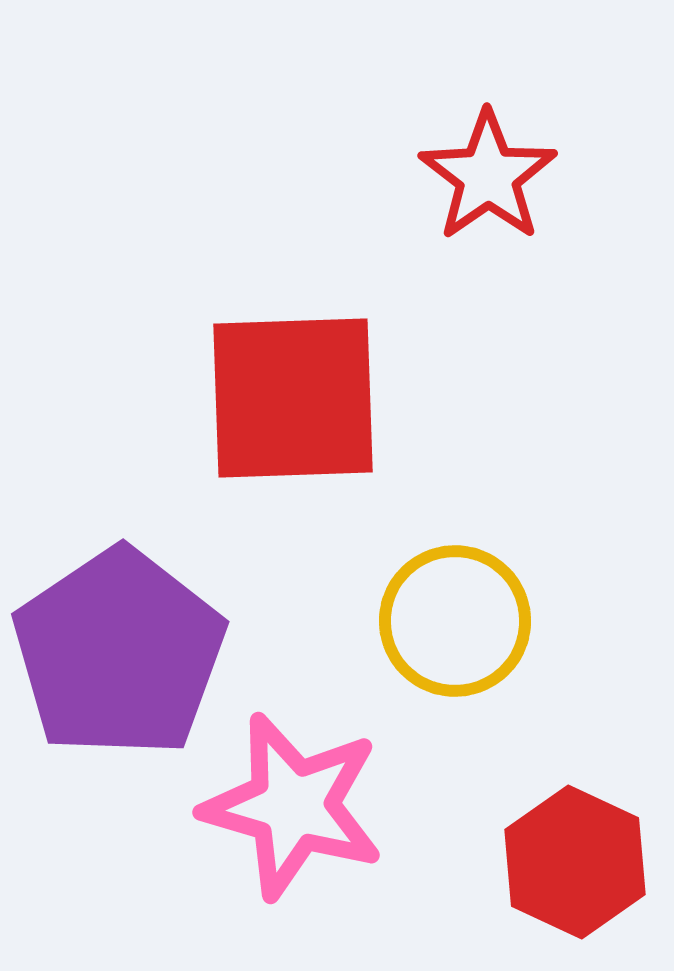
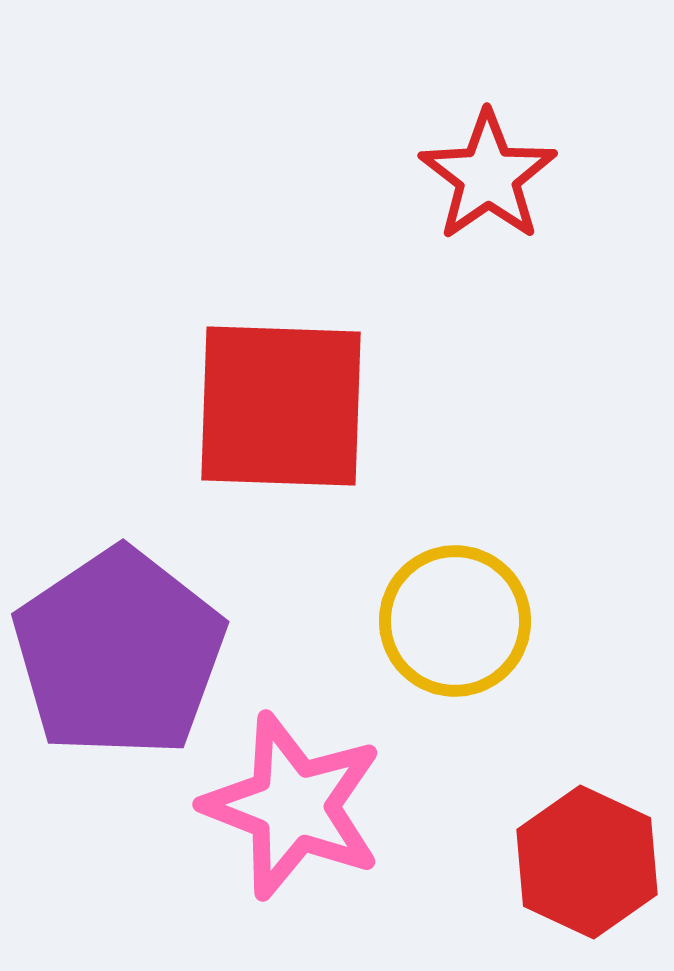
red square: moved 12 px left, 8 px down; rotated 4 degrees clockwise
pink star: rotated 5 degrees clockwise
red hexagon: moved 12 px right
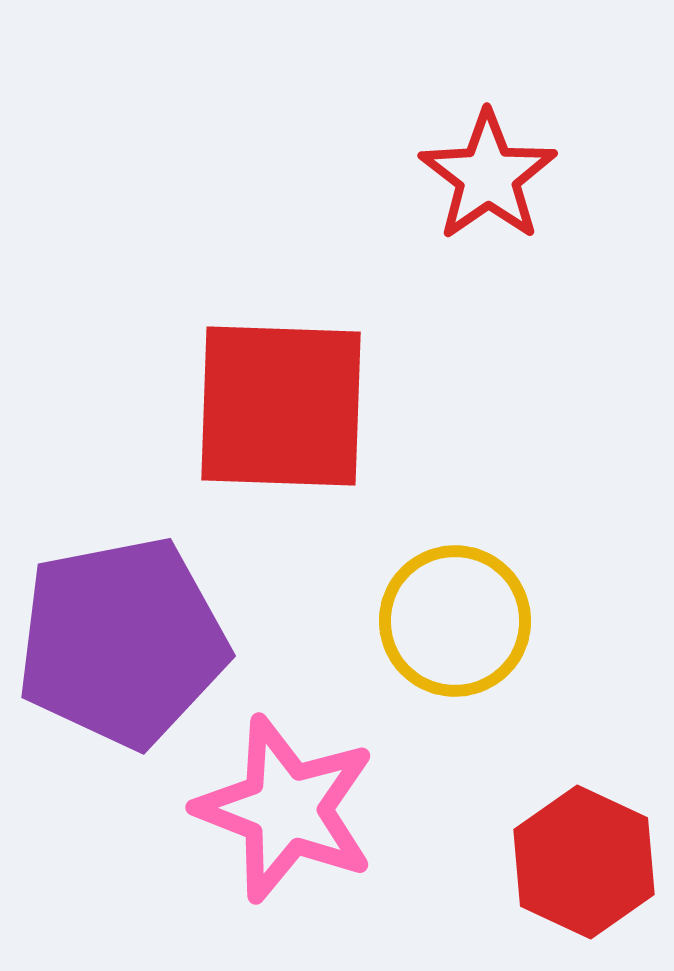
purple pentagon: moved 3 px right, 11 px up; rotated 23 degrees clockwise
pink star: moved 7 px left, 3 px down
red hexagon: moved 3 px left
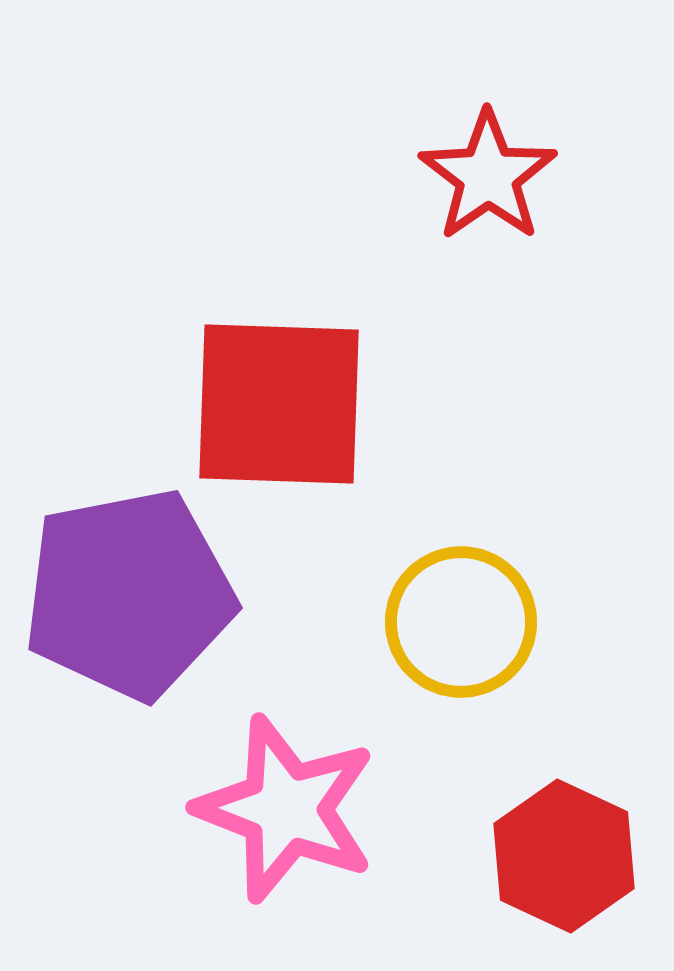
red square: moved 2 px left, 2 px up
yellow circle: moved 6 px right, 1 px down
purple pentagon: moved 7 px right, 48 px up
red hexagon: moved 20 px left, 6 px up
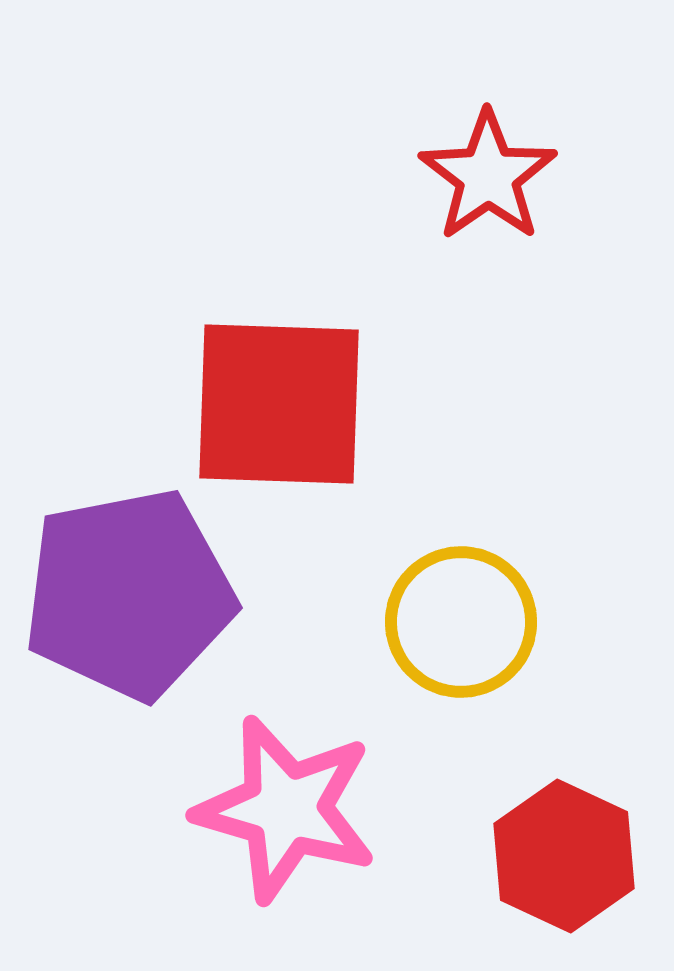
pink star: rotated 5 degrees counterclockwise
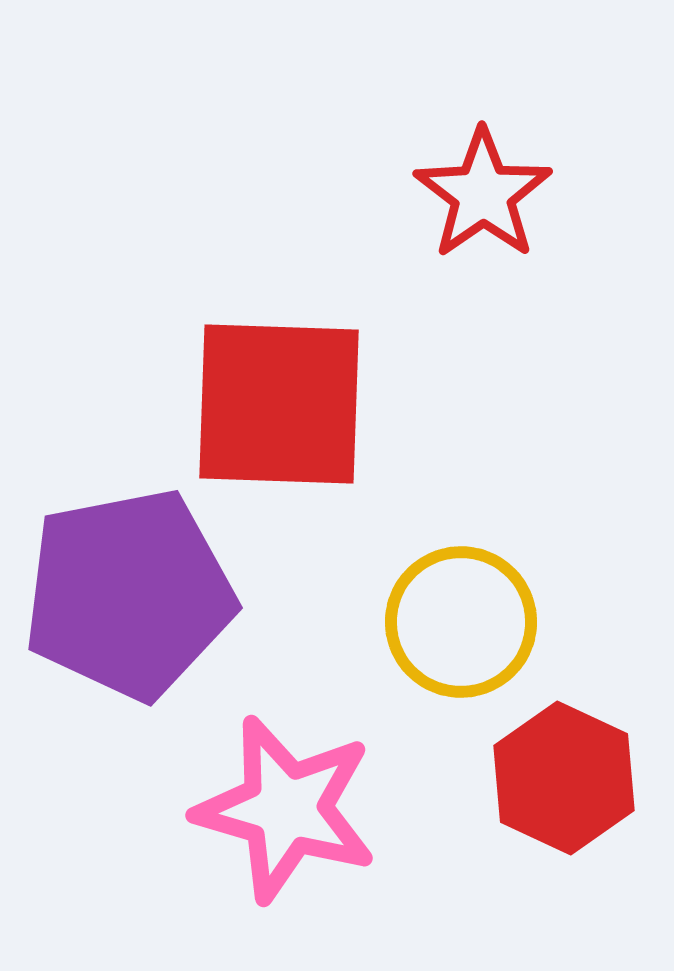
red star: moved 5 px left, 18 px down
red hexagon: moved 78 px up
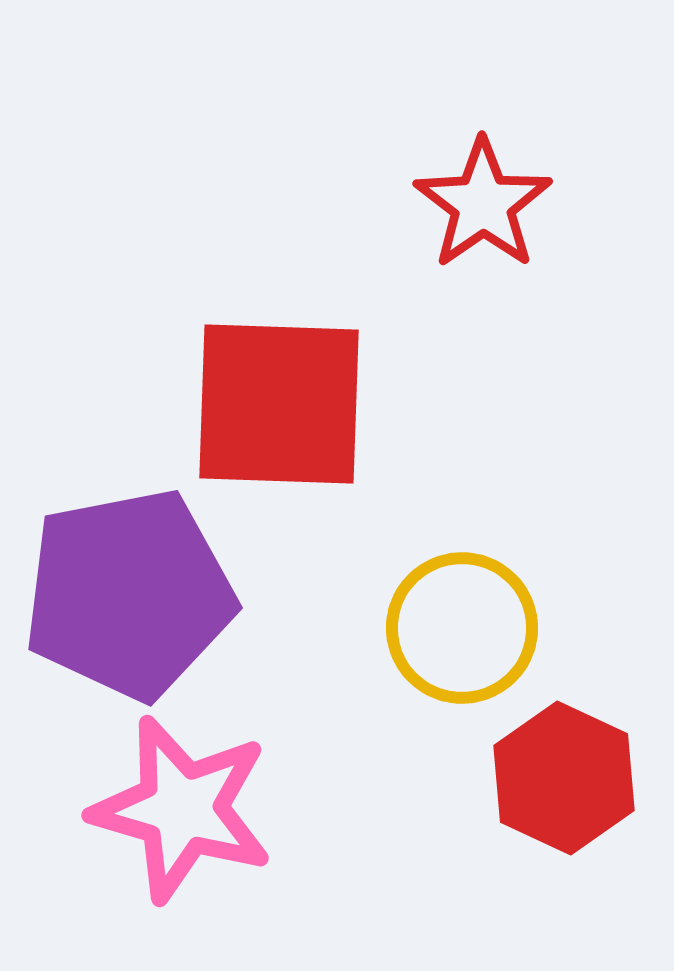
red star: moved 10 px down
yellow circle: moved 1 px right, 6 px down
pink star: moved 104 px left
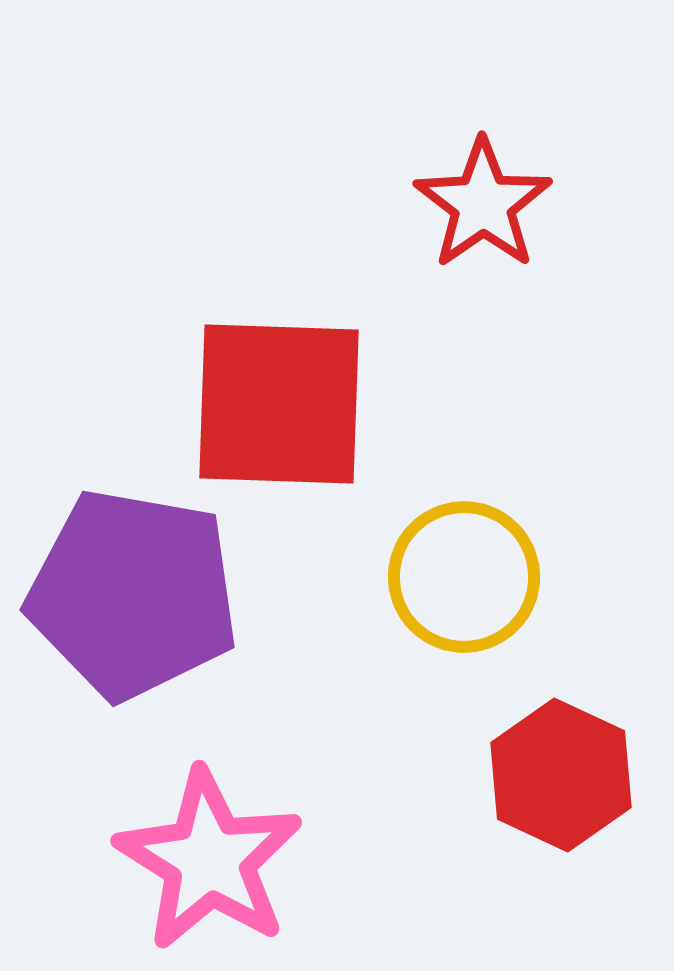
purple pentagon: moved 4 px right; rotated 21 degrees clockwise
yellow circle: moved 2 px right, 51 px up
red hexagon: moved 3 px left, 3 px up
pink star: moved 27 px right, 51 px down; rotated 16 degrees clockwise
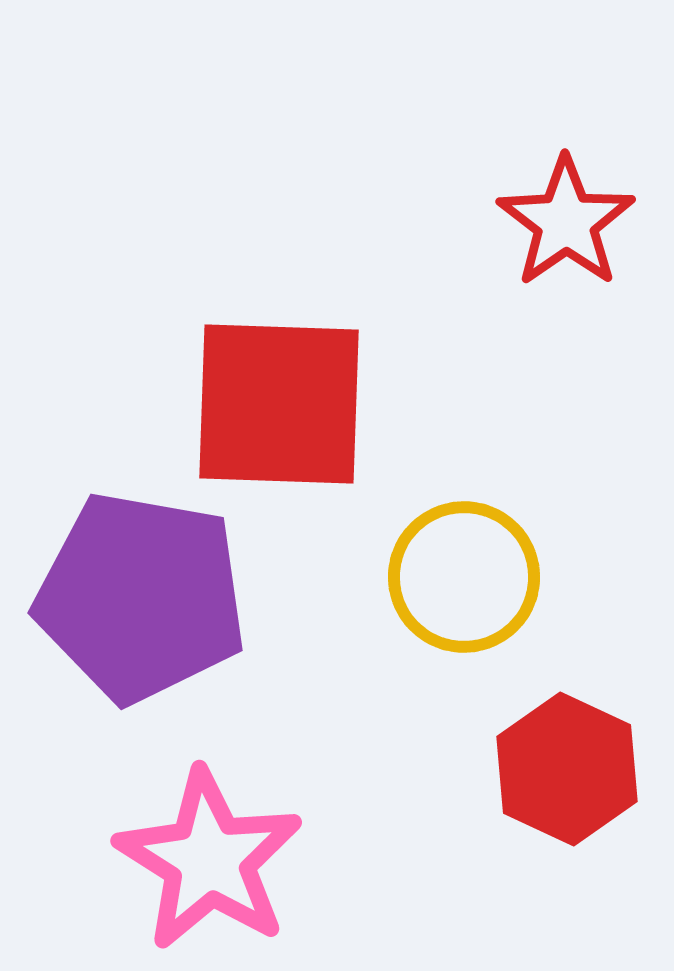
red star: moved 83 px right, 18 px down
purple pentagon: moved 8 px right, 3 px down
red hexagon: moved 6 px right, 6 px up
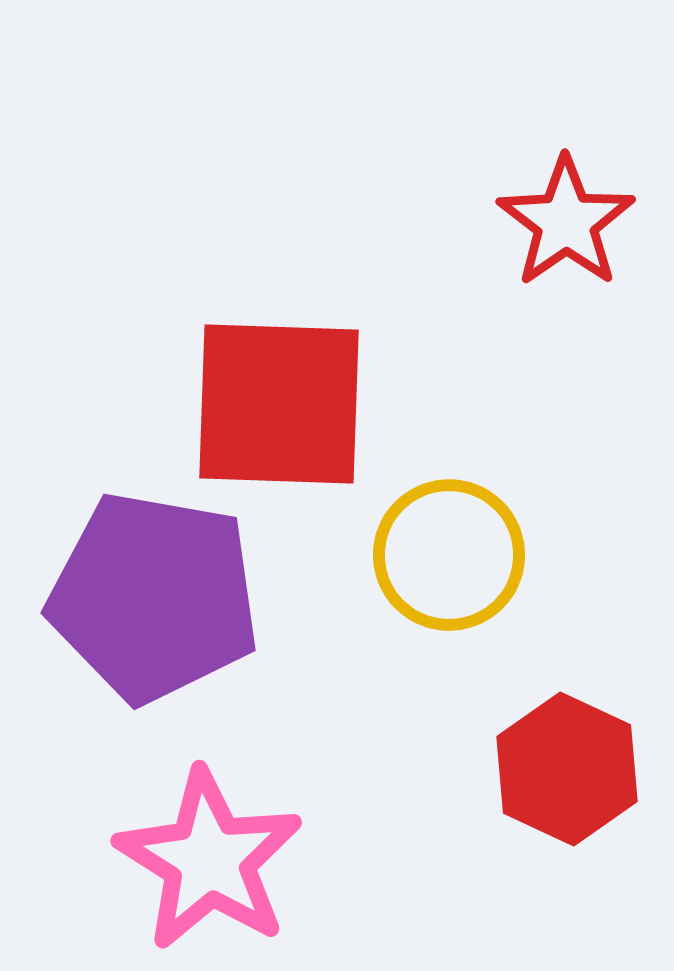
yellow circle: moved 15 px left, 22 px up
purple pentagon: moved 13 px right
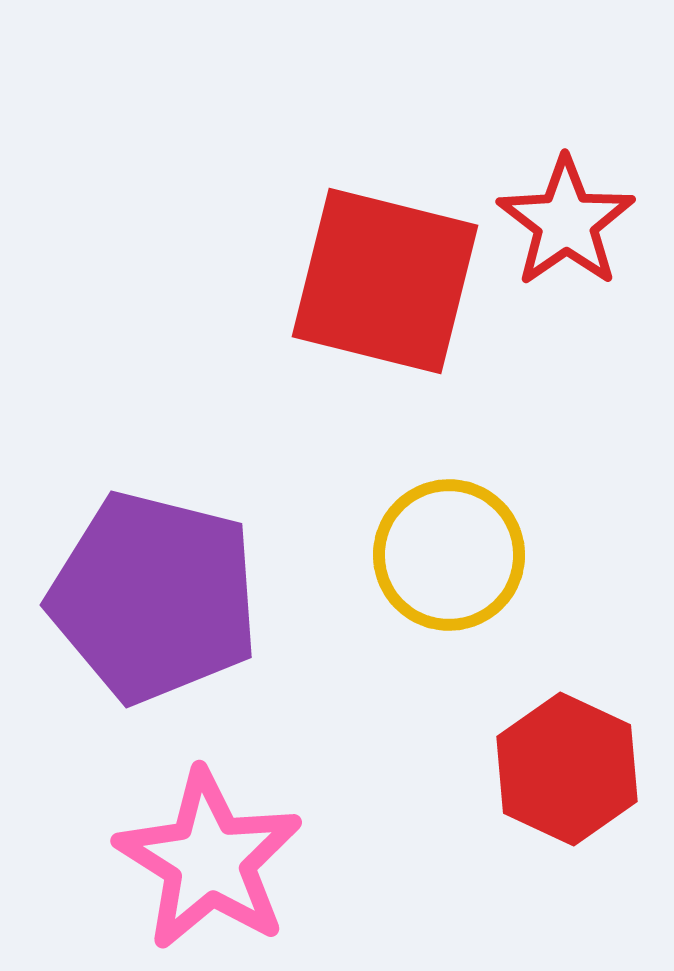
red square: moved 106 px right, 123 px up; rotated 12 degrees clockwise
purple pentagon: rotated 4 degrees clockwise
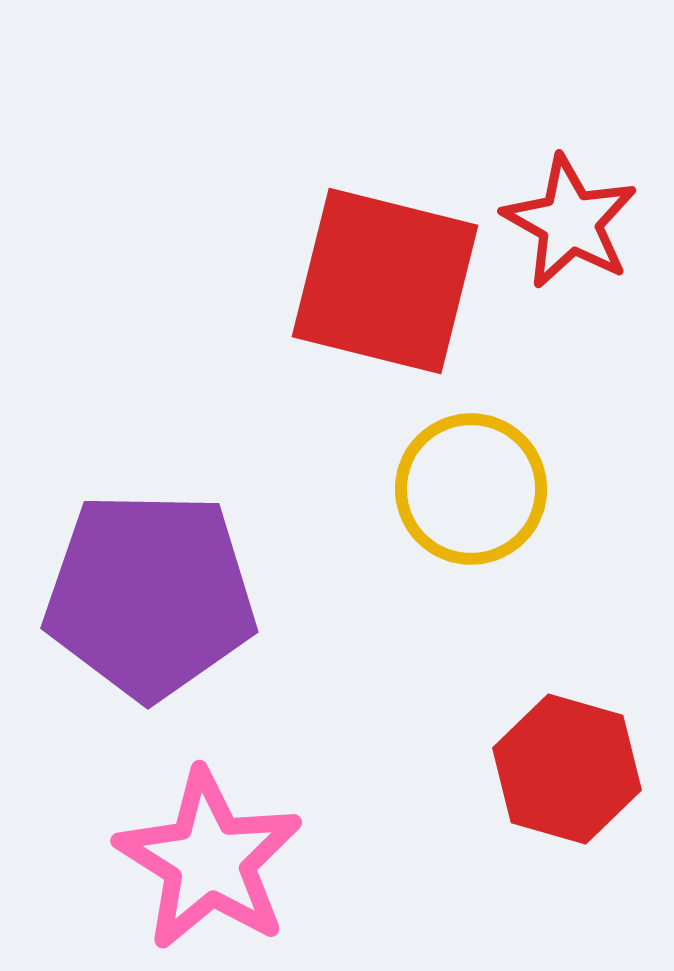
red star: moved 4 px right; rotated 8 degrees counterclockwise
yellow circle: moved 22 px right, 66 px up
purple pentagon: moved 4 px left, 2 px up; rotated 13 degrees counterclockwise
red hexagon: rotated 9 degrees counterclockwise
